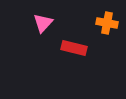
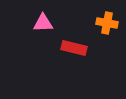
pink triangle: rotated 45 degrees clockwise
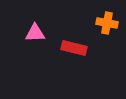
pink triangle: moved 8 px left, 10 px down
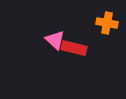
pink triangle: moved 20 px right, 7 px down; rotated 45 degrees clockwise
